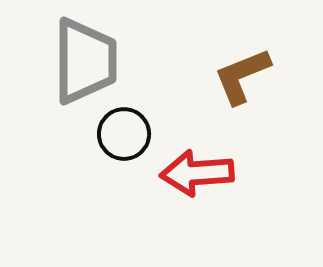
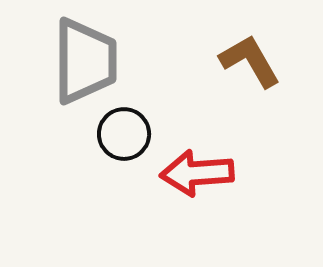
brown L-shape: moved 8 px right, 15 px up; rotated 82 degrees clockwise
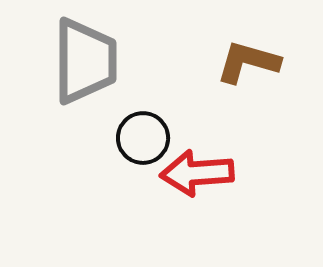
brown L-shape: moved 2 px left, 1 px down; rotated 44 degrees counterclockwise
black circle: moved 19 px right, 4 px down
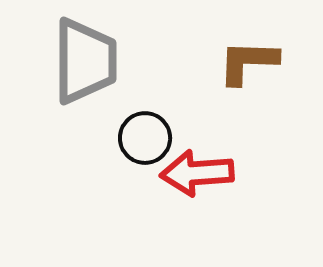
brown L-shape: rotated 14 degrees counterclockwise
black circle: moved 2 px right
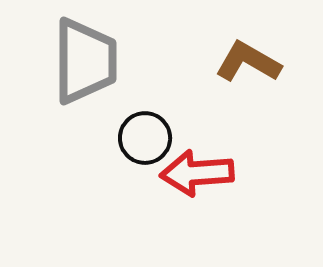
brown L-shape: rotated 28 degrees clockwise
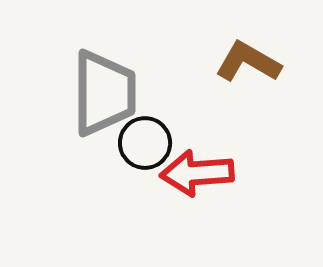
gray trapezoid: moved 19 px right, 32 px down
black circle: moved 5 px down
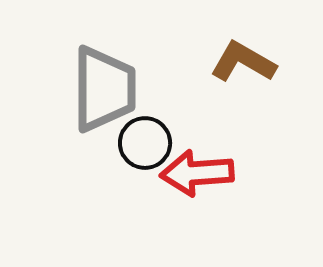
brown L-shape: moved 5 px left
gray trapezoid: moved 4 px up
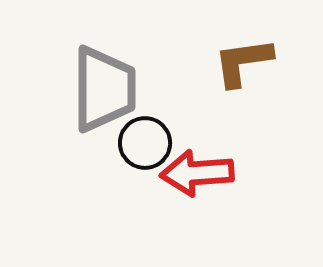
brown L-shape: rotated 38 degrees counterclockwise
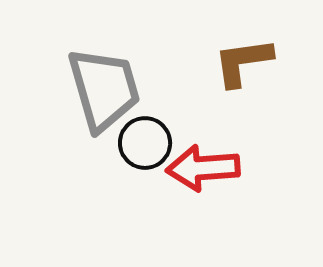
gray trapezoid: rotated 16 degrees counterclockwise
red arrow: moved 6 px right, 5 px up
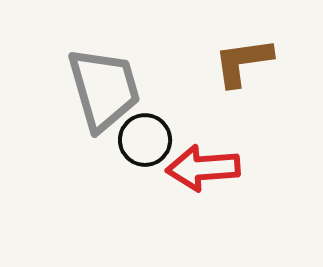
black circle: moved 3 px up
